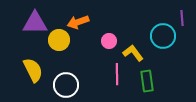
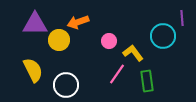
purple triangle: moved 1 px down
pink line: rotated 35 degrees clockwise
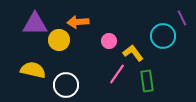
purple line: rotated 21 degrees counterclockwise
orange arrow: rotated 15 degrees clockwise
yellow semicircle: rotated 50 degrees counterclockwise
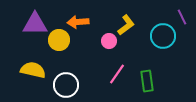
purple line: moved 1 px up
yellow L-shape: moved 7 px left, 28 px up; rotated 90 degrees clockwise
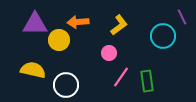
yellow L-shape: moved 7 px left
pink circle: moved 12 px down
pink line: moved 4 px right, 3 px down
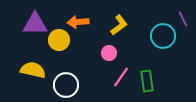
purple line: moved 1 px right, 2 px down
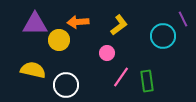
pink circle: moved 2 px left
